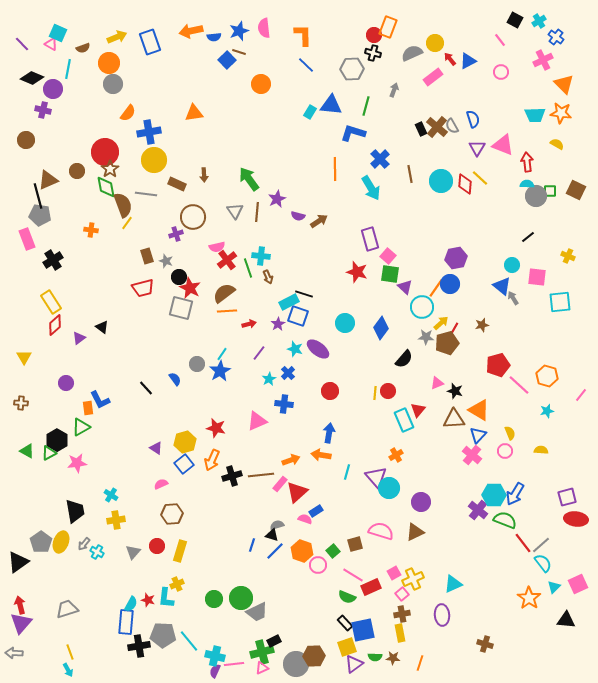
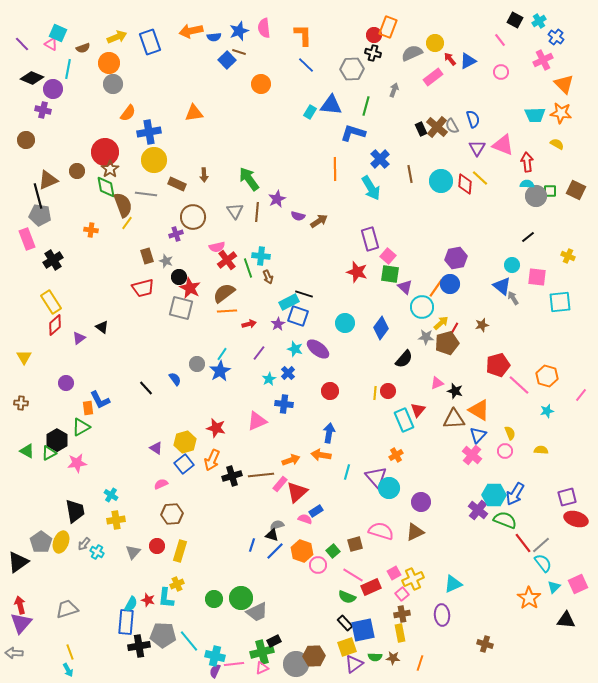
red ellipse at (576, 519): rotated 10 degrees clockwise
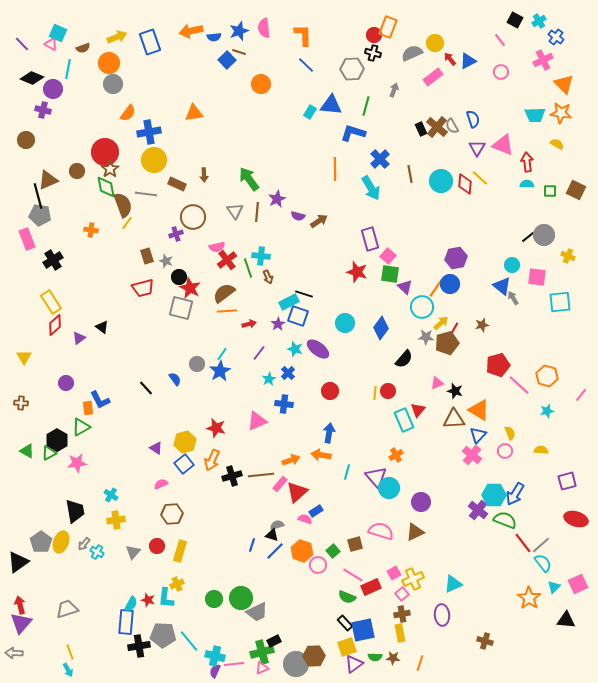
gray circle at (536, 196): moved 8 px right, 39 px down
purple square at (567, 497): moved 16 px up
brown cross at (485, 644): moved 3 px up
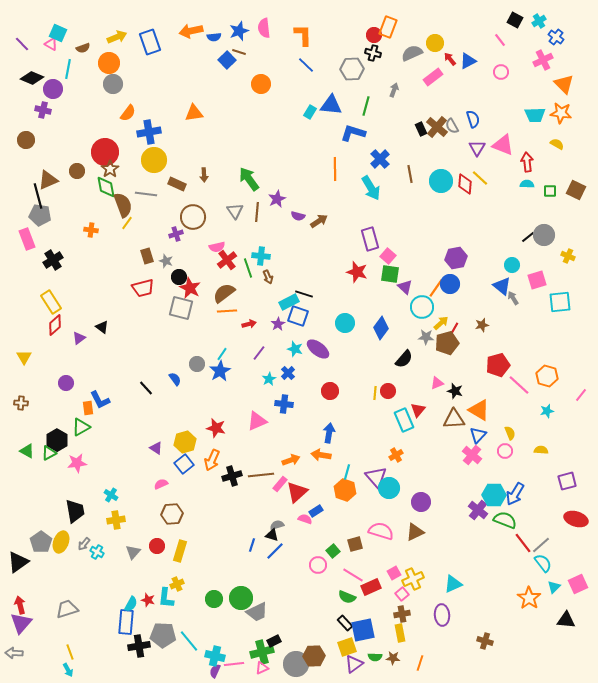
pink square at (537, 277): moved 3 px down; rotated 24 degrees counterclockwise
orange hexagon at (302, 551): moved 43 px right, 61 px up
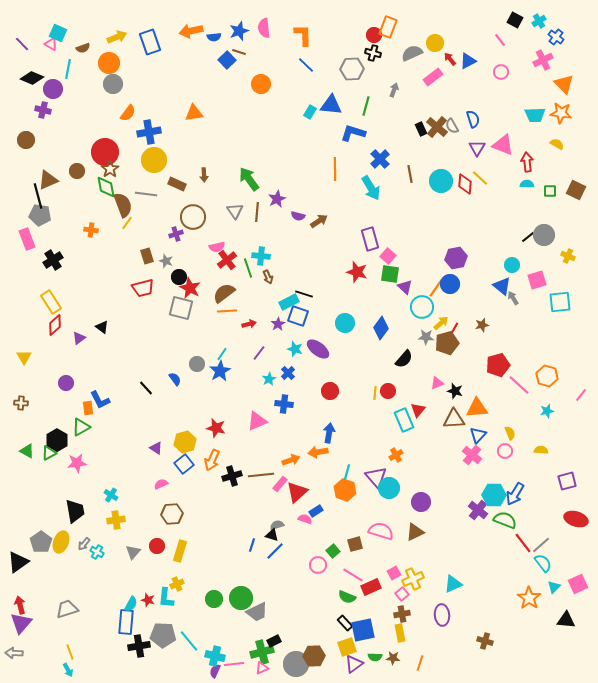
orange triangle at (479, 410): moved 2 px left, 2 px up; rotated 35 degrees counterclockwise
orange arrow at (321, 455): moved 3 px left, 3 px up; rotated 18 degrees counterclockwise
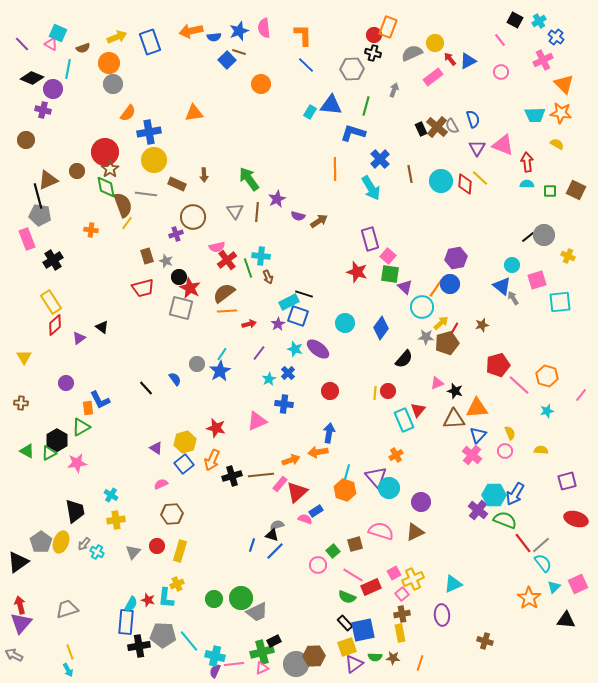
gray arrow at (14, 653): moved 2 px down; rotated 24 degrees clockwise
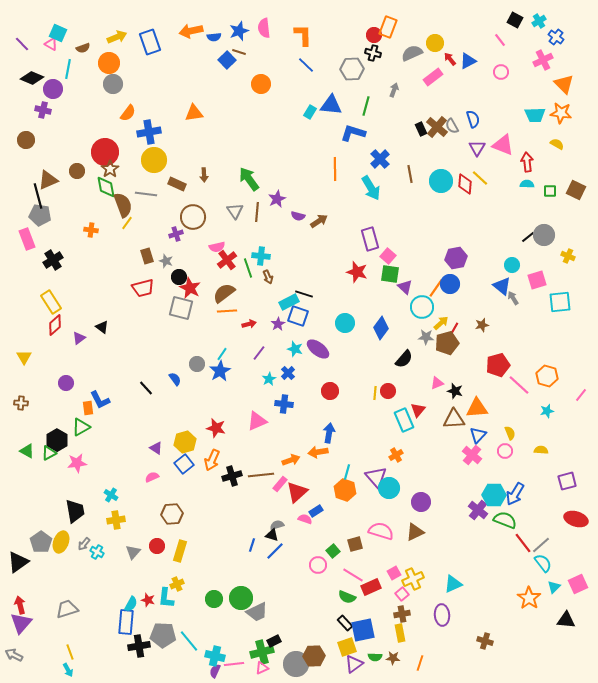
pink semicircle at (161, 484): moved 9 px left, 7 px up
